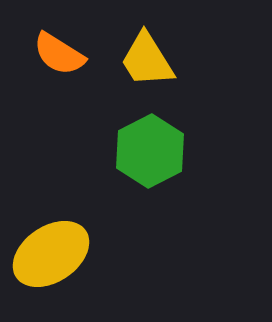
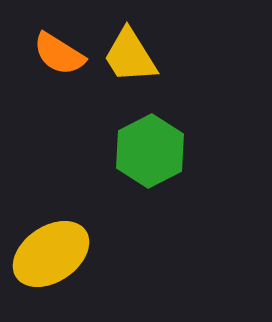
yellow trapezoid: moved 17 px left, 4 px up
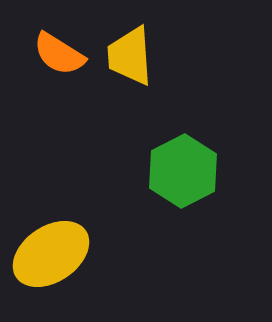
yellow trapezoid: rotated 28 degrees clockwise
green hexagon: moved 33 px right, 20 px down
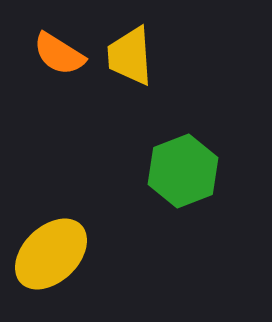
green hexagon: rotated 6 degrees clockwise
yellow ellipse: rotated 10 degrees counterclockwise
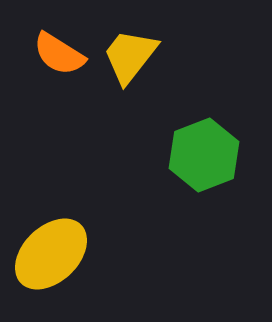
yellow trapezoid: rotated 42 degrees clockwise
green hexagon: moved 21 px right, 16 px up
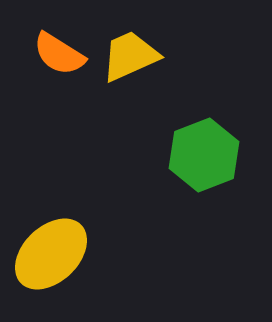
yellow trapezoid: rotated 28 degrees clockwise
